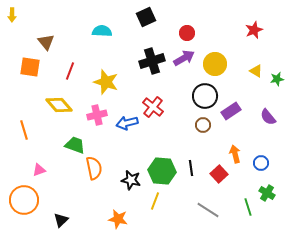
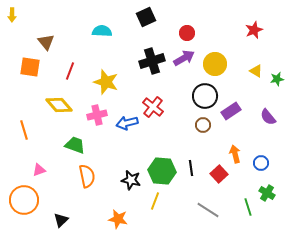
orange semicircle: moved 7 px left, 8 px down
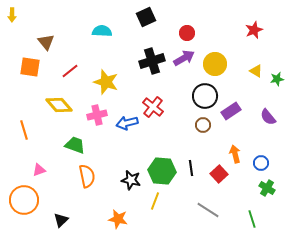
red line: rotated 30 degrees clockwise
green cross: moved 5 px up
green line: moved 4 px right, 12 px down
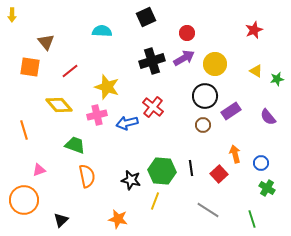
yellow star: moved 1 px right, 5 px down
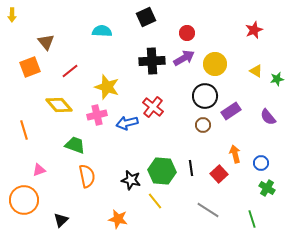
black cross: rotated 15 degrees clockwise
orange square: rotated 30 degrees counterclockwise
yellow line: rotated 60 degrees counterclockwise
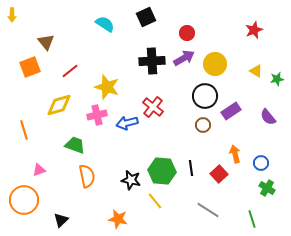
cyan semicircle: moved 3 px right, 7 px up; rotated 30 degrees clockwise
yellow diamond: rotated 64 degrees counterclockwise
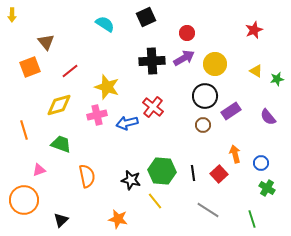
green trapezoid: moved 14 px left, 1 px up
black line: moved 2 px right, 5 px down
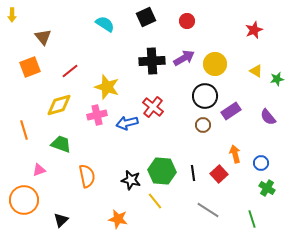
red circle: moved 12 px up
brown triangle: moved 3 px left, 5 px up
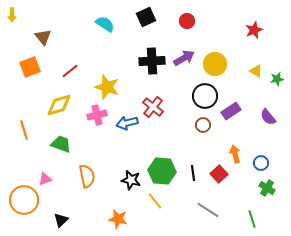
pink triangle: moved 6 px right, 9 px down
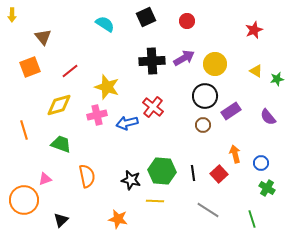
yellow line: rotated 48 degrees counterclockwise
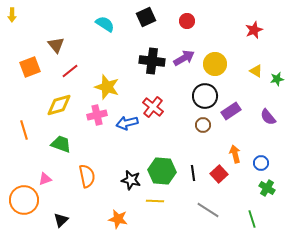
brown triangle: moved 13 px right, 8 px down
black cross: rotated 10 degrees clockwise
